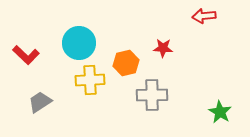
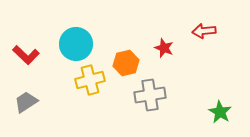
red arrow: moved 15 px down
cyan circle: moved 3 px left, 1 px down
red star: moved 1 px right; rotated 18 degrees clockwise
yellow cross: rotated 12 degrees counterclockwise
gray cross: moved 2 px left; rotated 8 degrees counterclockwise
gray trapezoid: moved 14 px left
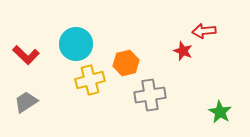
red star: moved 19 px right, 3 px down
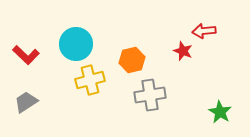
orange hexagon: moved 6 px right, 3 px up
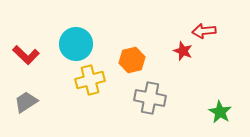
gray cross: moved 3 px down; rotated 20 degrees clockwise
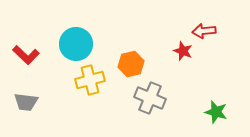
orange hexagon: moved 1 px left, 4 px down
gray cross: rotated 12 degrees clockwise
gray trapezoid: rotated 140 degrees counterclockwise
green star: moved 4 px left; rotated 15 degrees counterclockwise
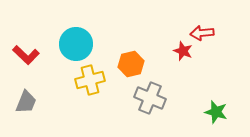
red arrow: moved 2 px left, 2 px down
gray trapezoid: rotated 75 degrees counterclockwise
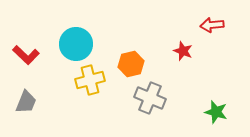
red arrow: moved 10 px right, 8 px up
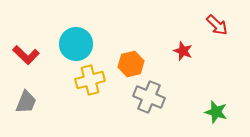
red arrow: moved 5 px right; rotated 130 degrees counterclockwise
gray cross: moved 1 px left, 1 px up
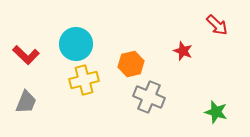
yellow cross: moved 6 px left
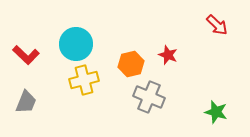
red star: moved 15 px left, 4 px down
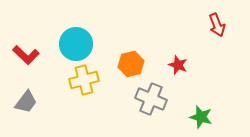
red arrow: rotated 25 degrees clockwise
red star: moved 10 px right, 10 px down
gray cross: moved 2 px right, 2 px down
gray trapezoid: rotated 15 degrees clockwise
green star: moved 15 px left, 5 px down
